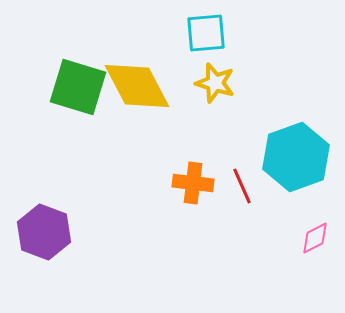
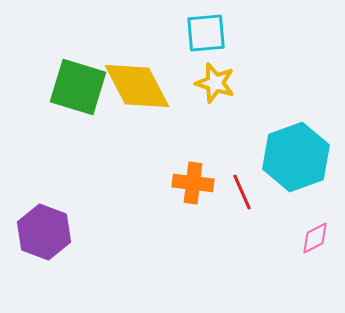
red line: moved 6 px down
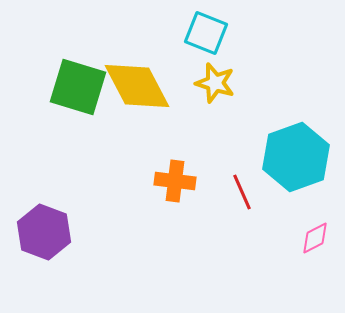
cyan square: rotated 27 degrees clockwise
orange cross: moved 18 px left, 2 px up
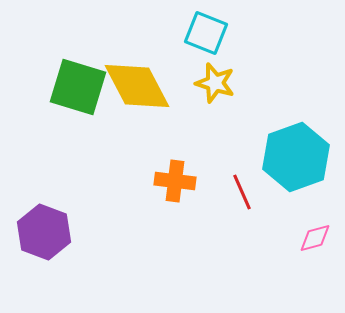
pink diamond: rotated 12 degrees clockwise
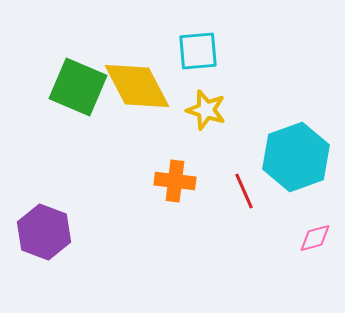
cyan square: moved 8 px left, 18 px down; rotated 27 degrees counterclockwise
yellow star: moved 9 px left, 27 px down
green square: rotated 6 degrees clockwise
red line: moved 2 px right, 1 px up
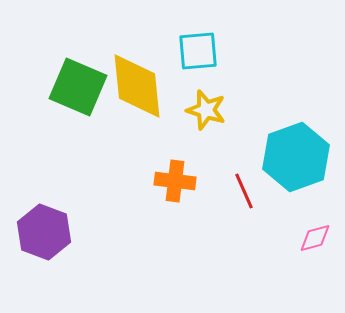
yellow diamond: rotated 22 degrees clockwise
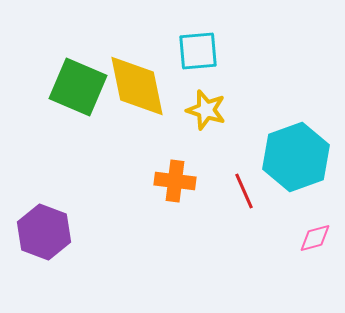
yellow diamond: rotated 6 degrees counterclockwise
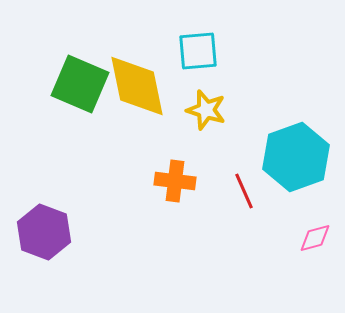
green square: moved 2 px right, 3 px up
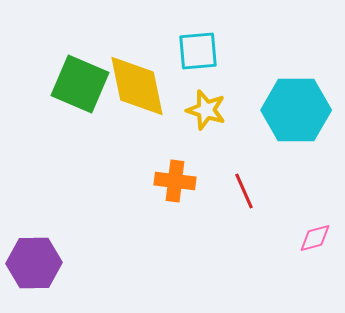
cyan hexagon: moved 47 px up; rotated 20 degrees clockwise
purple hexagon: moved 10 px left, 31 px down; rotated 22 degrees counterclockwise
